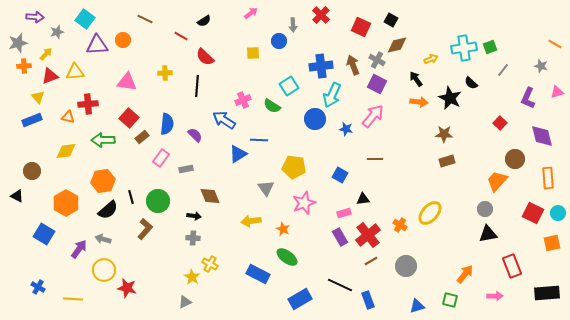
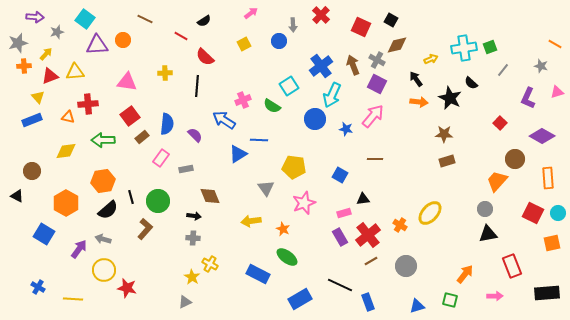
yellow square at (253, 53): moved 9 px left, 9 px up; rotated 24 degrees counterclockwise
blue cross at (321, 66): rotated 30 degrees counterclockwise
red square at (129, 118): moved 1 px right, 2 px up; rotated 12 degrees clockwise
purple diamond at (542, 136): rotated 45 degrees counterclockwise
blue rectangle at (368, 300): moved 2 px down
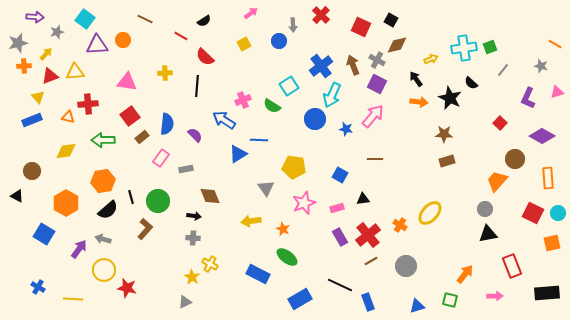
pink rectangle at (344, 213): moved 7 px left, 5 px up
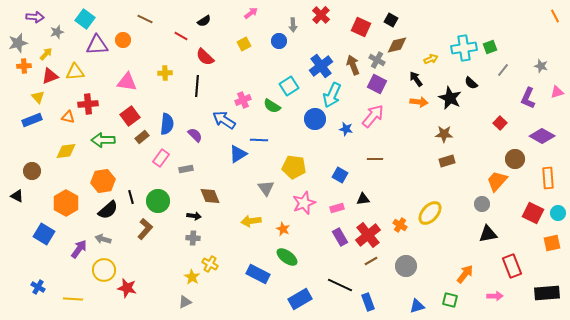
orange line at (555, 44): moved 28 px up; rotated 32 degrees clockwise
gray circle at (485, 209): moved 3 px left, 5 px up
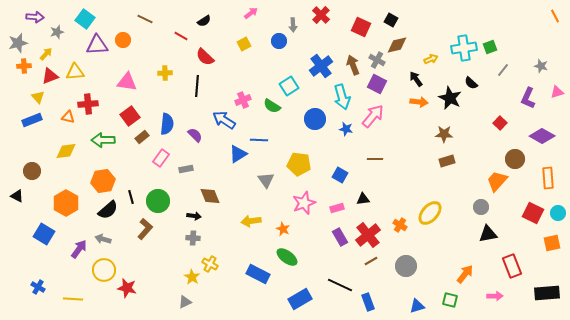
cyan arrow at (332, 95): moved 10 px right, 2 px down; rotated 40 degrees counterclockwise
yellow pentagon at (294, 167): moved 5 px right, 3 px up
gray triangle at (266, 188): moved 8 px up
gray circle at (482, 204): moved 1 px left, 3 px down
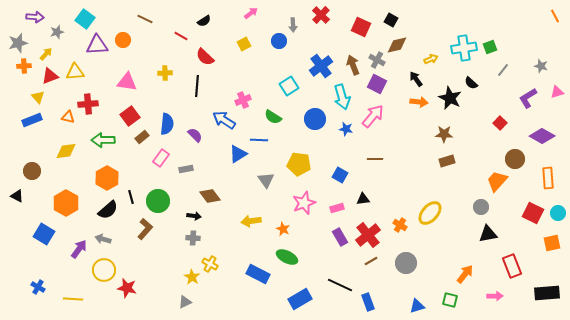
purple L-shape at (528, 98): rotated 35 degrees clockwise
green semicircle at (272, 106): moved 1 px right, 11 px down
orange hexagon at (103, 181): moved 4 px right, 3 px up; rotated 20 degrees counterclockwise
brown diamond at (210, 196): rotated 15 degrees counterclockwise
green ellipse at (287, 257): rotated 10 degrees counterclockwise
gray circle at (406, 266): moved 3 px up
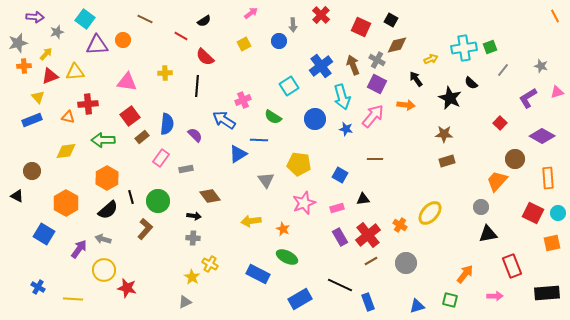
orange arrow at (419, 102): moved 13 px left, 3 px down
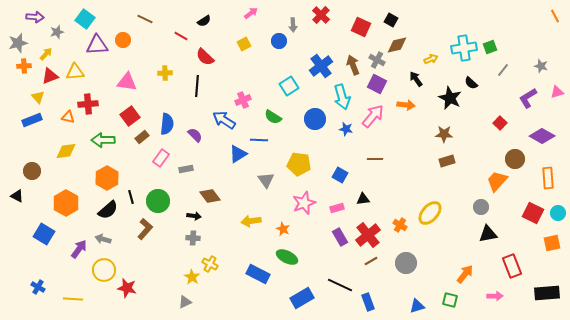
blue rectangle at (300, 299): moved 2 px right, 1 px up
